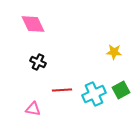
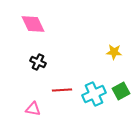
green square: moved 1 px down
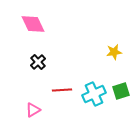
yellow star: rotated 14 degrees counterclockwise
black cross: rotated 21 degrees clockwise
green square: rotated 12 degrees clockwise
pink triangle: moved 1 px down; rotated 42 degrees counterclockwise
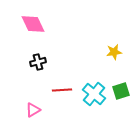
black cross: rotated 28 degrees clockwise
cyan cross: rotated 25 degrees counterclockwise
